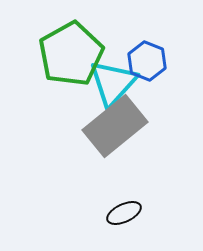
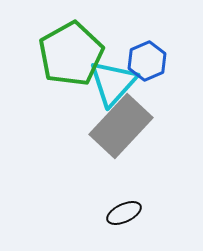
blue hexagon: rotated 15 degrees clockwise
gray rectangle: moved 6 px right; rotated 8 degrees counterclockwise
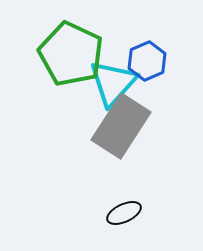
green pentagon: rotated 18 degrees counterclockwise
gray rectangle: rotated 10 degrees counterclockwise
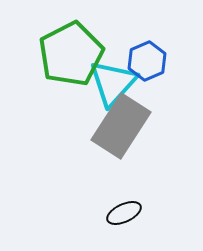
green pentagon: rotated 20 degrees clockwise
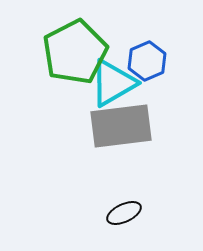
green pentagon: moved 4 px right, 2 px up
cyan triangle: rotated 18 degrees clockwise
gray rectangle: rotated 50 degrees clockwise
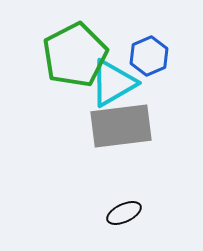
green pentagon: moved 3 px down
blue hexagon: moved 2 px right, 5 px up
